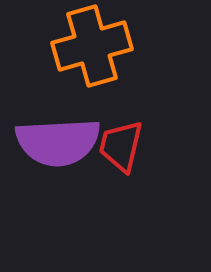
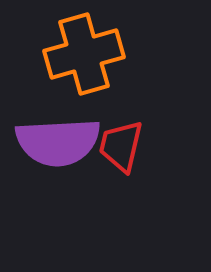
orange cross: moved 8 px left, 8 px down
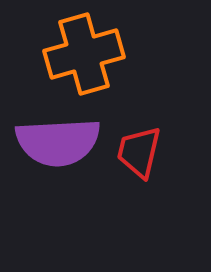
red trapezoid: moved 18 px right, 6 px down
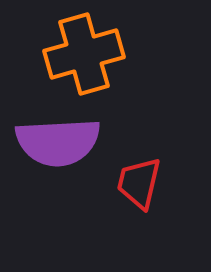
red trapezoid: moved 31 px down
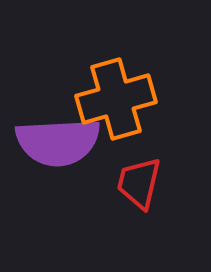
orange cross: moved 32 px right, 45 px down
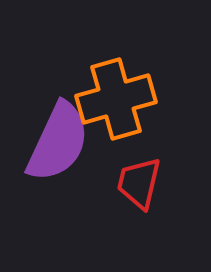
purple semicircle: rotated 62 degrees counterclockwise
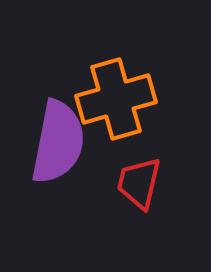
purple semicircle: rotated 14 degrees counterclockwise
